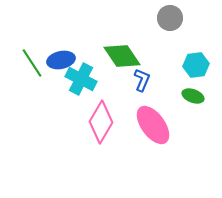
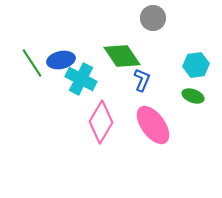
gray circle: moved 17 px left
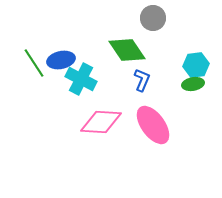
green diamond: moved 5 px right, 6 px up
green line: moved 2 px right
green ellipse: moved 12 px up; rotated 30 degrees counterclockwise
pink diamond: rotated 63 degrees clockwise
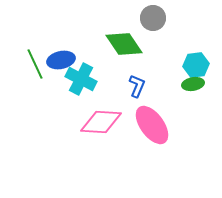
green diamond: moved 3 px left, 6 px up
green line: moved 1 px right, 1 px down; rotated 8 degrees clockwise
blue L-shape: moved 5 px left, 6 px down
pink ellipse: moved 1 px left
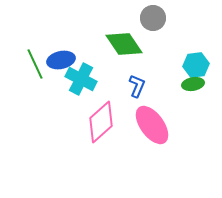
pink diamond: rotated 45 degrees counterclockwise
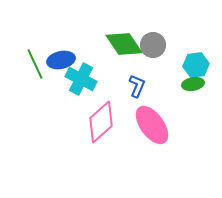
gray circle: moved 27 px down
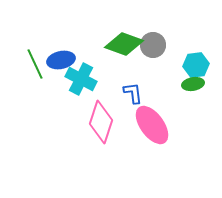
green diamond: rotated 36 degrees counterclockwise
blue L-shape: moved 4 px left, 7 px down; rotated 30 degrees counterclockwise
pink diamond: rotated 30 degrees counterclockwise
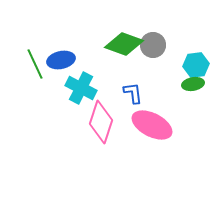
cyan cross: moved 9 px down
pink ellipse: rotated 27 degrees counterclockwise
